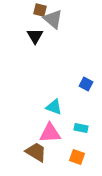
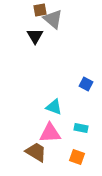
brown square: rotated 24 degrees counterclockwise
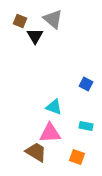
brown square: moved 20 px left, 11 px down; rotated 32 degrees clockwise
cyan rectangle: moved 5 px right, 2 px up
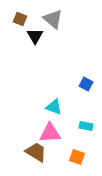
brown square: moved 2 px up
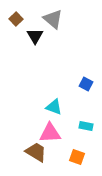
brown square: moved 4 px left; rotated 24 degrees clockwise
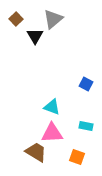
gray triangle: rotated 40 degrees clockwise
cyan triangle: moved 2 px left
pink triangle: moved 2 px right
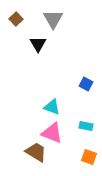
gray triangle: rotated 20 degrees counterclockwise
black triangle: moved 3 px right, 8 px down
pink triangle: rotated 25 degrees clockwise
orange square: moved 12 px right
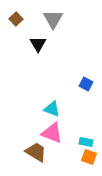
cyan triangle: moved 2 px down
cyan rectangle: moved 16 px down
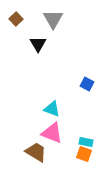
blue square: moved 1 px right
orange square: moved 5 px left, 3 px up
